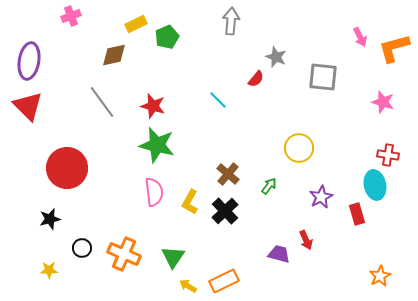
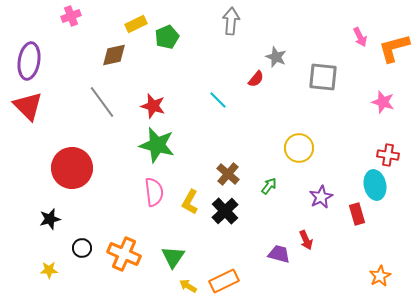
red circle: moved 5 px right
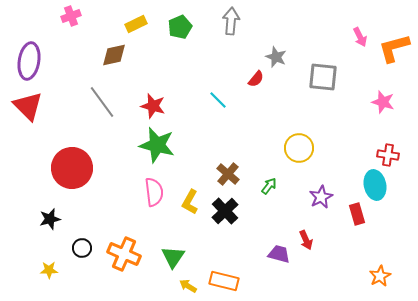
green pentagon: moved 13 px right, 10 px up
orange rectangle: rotated 40 degrees clockwise
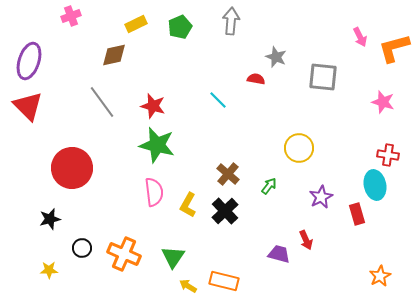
purple ellipse: rotated 9 degrees clockwise
red semicircle: rotated 120 degrees counterclockwise
yellow L-shape: moved 2 px left, 3 px down
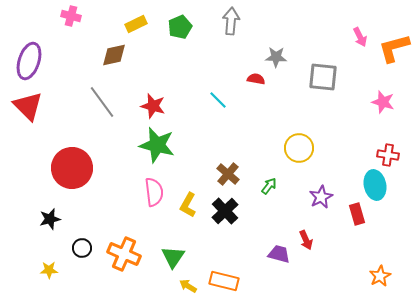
pink cross: rotated 36 degrees clockwise
gray star: rotated 20 degrees counterclockwise
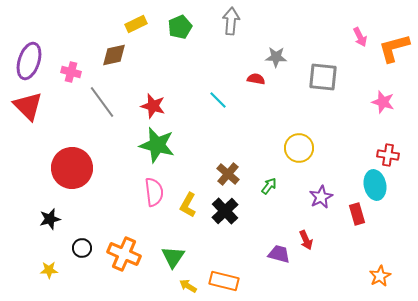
pink cross: moved 56 px down
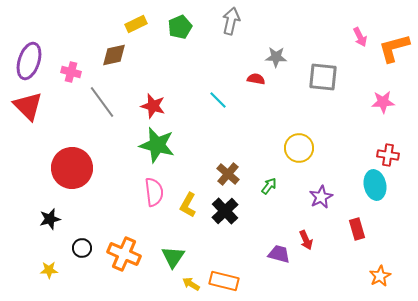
gray arrow: rotated 8 degrees clockwise
pink star: rotated 20 degrees counterclockwise
red rectangle: moved 15 px down
yellow arrow: moved 3 px right, 2 px up
